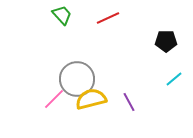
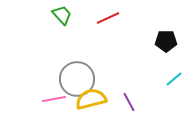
pink line: rotated 35 degrees clockwise
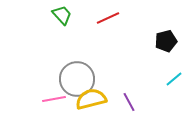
black pentagon: rotated 15 degrees counterclockwise
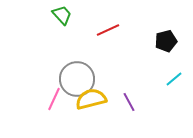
red line: moved 12 px down
pink line: rotated 55 degrees counterclockwise
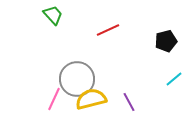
green trapezoid: moved 9 px left
